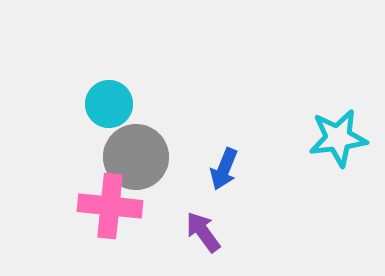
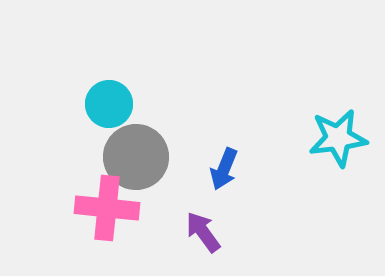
pink cross: moved 3 px left, 2 px down
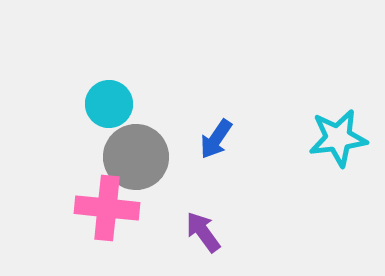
blue arrow: moved 8 px left, 30 px up; rotated 12 degrees clockwise
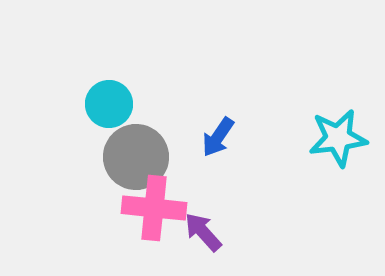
blue arrow: moved 2 px right, 2 px up
pink cross: moved 47 px right
purple arrow: rotated 6 degrees counterclockwise
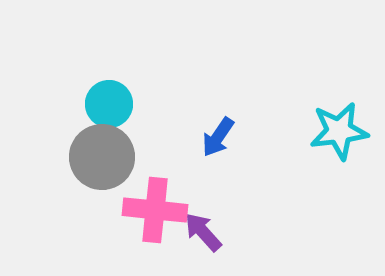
cyan star: moved 1 px right, 7 px up
gray circle: moved 34 px left
pink cross: moved 1 px right, 2 px down
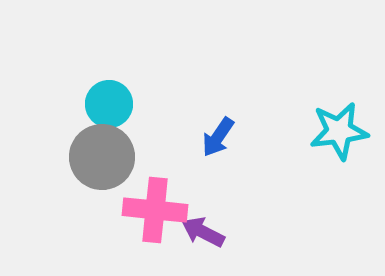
purple arrow: rotated 21 degrees counterclockwise
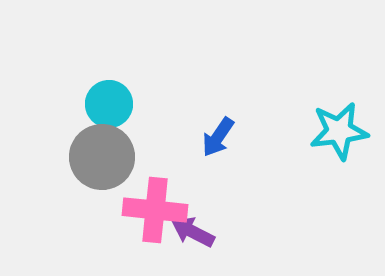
purple arrow: moved 10 px left
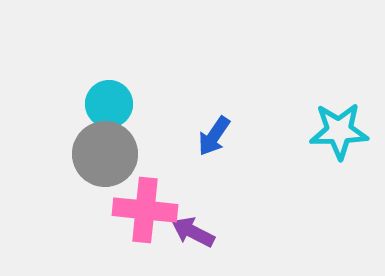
cyan star: rotated 6 degrees clockwise
blue arrow: moved 4 px left, 1 px up
gray circle: moved 3 px right, 3 px up
pink cross: moved 10 px left
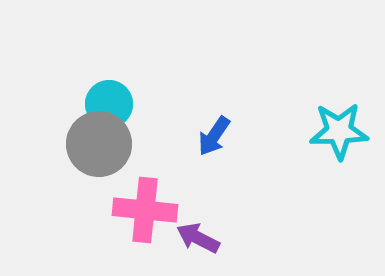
gray circle: moved 6 px left, 10 px up
purple arrow: moved 5 px right, 6 px down
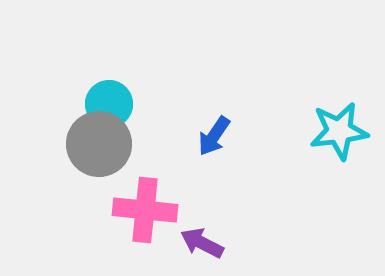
cyan star: rotated 6 degrees counterclockwise
purple arrow: moved 4 px right, 5 px down
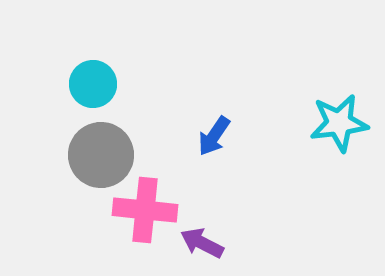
cyan circle: moved 16 px left, 20 px up
cyan star: moved 8 px up
gray circle: moved 2 px right, 11 px down
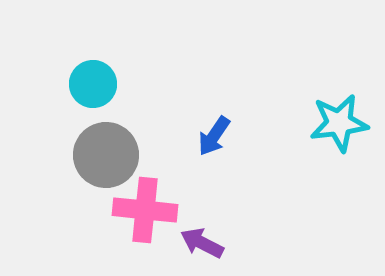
gray circle: moved 5 px right
